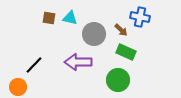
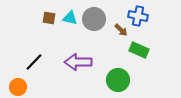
blue cross: moved 2 px left, 1 px up
gray circle: moved 15 px up
green rectangle: moved 13 px right, 2 px up
black line: moved 3 px up
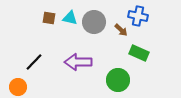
gray circle: moved 3 px down
green rectangle: moved 3 px down
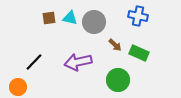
brown square: rotated 16 degrees counterclockwise
brown arrow: moved 6 px left, 15 px down
purple arrow: rotated 12 degrees counterclockwise
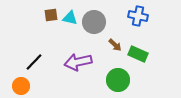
brown square: moved 2 px right, 3 px up
green rectangle: moved 1 px left, 1 px down
orange circle: moved 3 px right, 1 px up
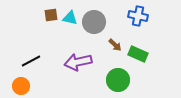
black line: moved 3 px left, 1 px up; rotated 18 degrees clockwise
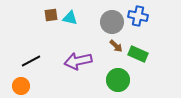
gray circle: moved 18 px right
brown arrow: moved 1 px right, 1 px down
purple arrow: moved 1 px up
